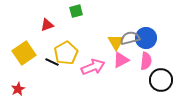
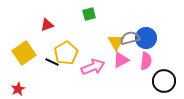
green square: moved 13 px right, 3 px down
black circle: moved 3 px right, 1 px down
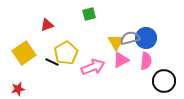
red star: rotated 16 degrees clockwise
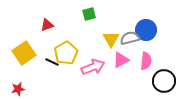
blue circle: moved 8 px up
yellow triangle: moved 5 px left, 3 px up
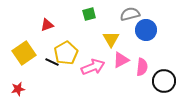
gray semicircle: moved 24 px up
pink semicircle: moved 4 px left, 6 px down
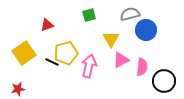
green square: moved 1 px down
yellow pentagon: rotated 15 degrees clockwise
pink arrow: moved 4 px left, 1 px up; rotated 55 degrees counterclockwise
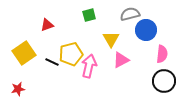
yellow pentagon: moved 5 px right, 1 px down
pink semicircle: moved 20 px right, 13 px up
